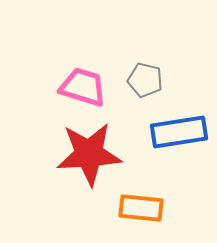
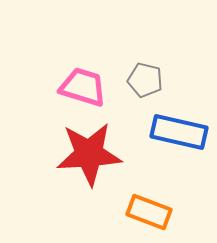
blue rectangle: rotated 22 degrees clockwise
orange rectangle: moved 8 px right, 4 px down; rotated 15 degrees clockwise
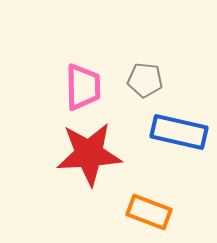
gray pentagon: rotated 8 degrees counterclockwise
pink trapezoid: rotated 72 degrees clockwise
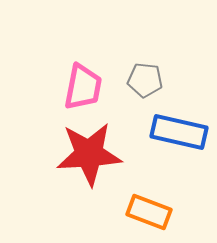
pink trapezoid: rotated 12 degrees clockwise
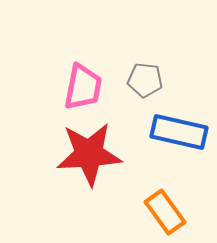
orange rectangle: moved 16 px right; rotated 33 degrees clockwise
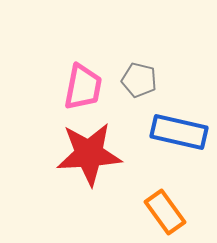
gray pentagon: moved 6 px left; rotated 8 degrees clockwise
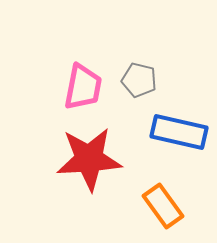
red star: moved 5 px down
orange rectangle: moved 2 px left, 6 px up
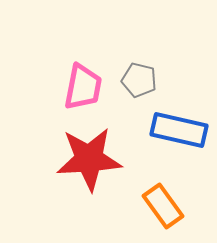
blue rectangle: moved 2 px up
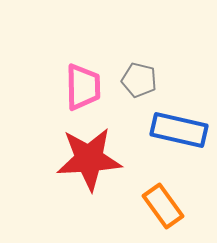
pink trapezoid: rotated 12 degrees counterclockwise
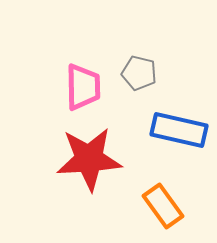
gray pentagon: moved 7 px up
